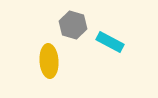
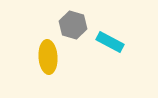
yellow ellipse: moved 1 px left, 4 px up
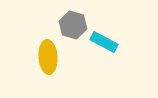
cyan rectangle: moved 6 px left
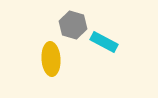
yellow ellipse: moved 3 px right, 2 px down
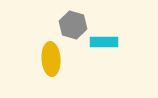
cyan rectangle: rotated 28 degrees counterclockwise
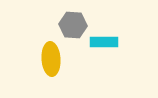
gray hexagon: rotated 12 degrees counterclockwise
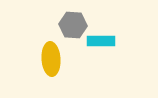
cyan rectangle: moved 3 px left, 1 px up
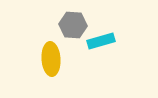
cyan rectangle: rotated 16 degrees counterclockwise
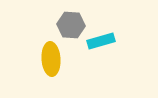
gray hexagon: moved 2 px left
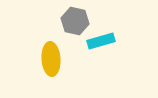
gray hexagon: moved 4 px right, 4 px up; rotated 8 degrees clockwise
